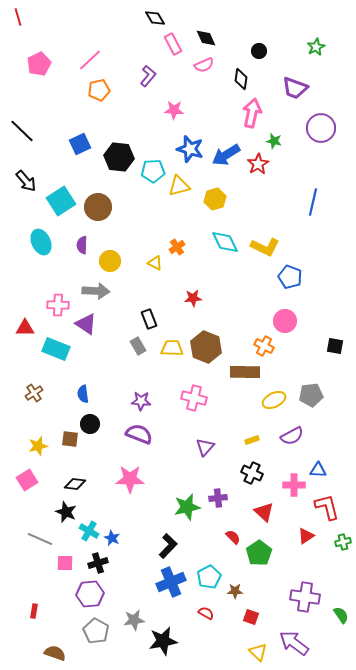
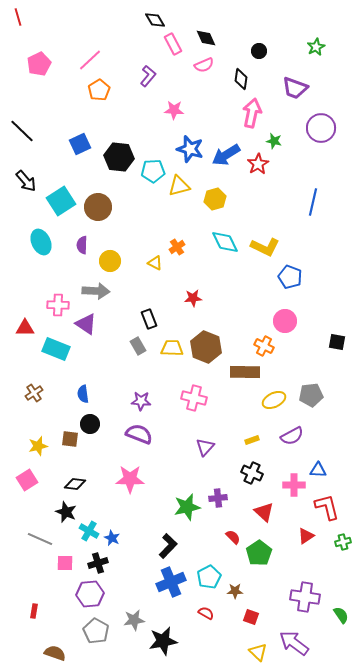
black diamond at (155, 18): moved 2 px down
orange pentagon at (99, 90): rotated 20 degrees counterclockwise
black square at (335, 346): moved 2 px right, 4 px up
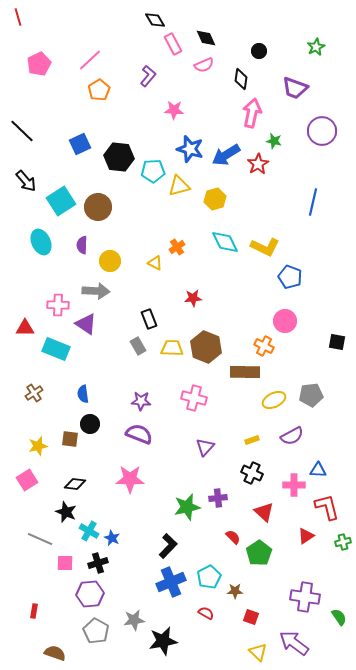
purple circle at (321, 128): moved 1 px right, 3 px down
green semicircle at (341, 615): moved 2 px left, 2 px down
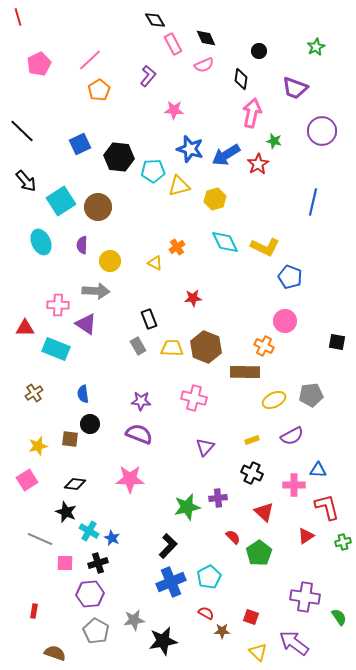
brown star at (235, 591): moved 13 px left, 40 px down
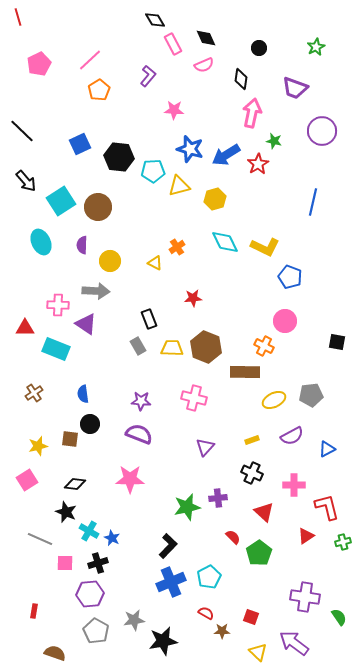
black circle at (259, 51): moved 3 px up
blue triangle at (318, 470): moved 9 px right, 21 px up; rotated 30 degrees counterclockwise
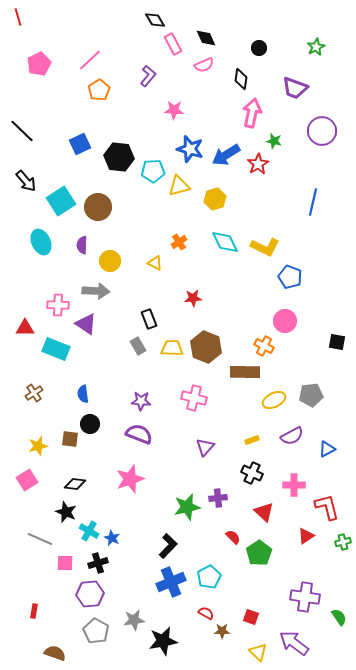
orange cross at (177, 247): moved 2 px right, 5 px up
pink star at (130, 479): rotated 20 degrees counterclockwise
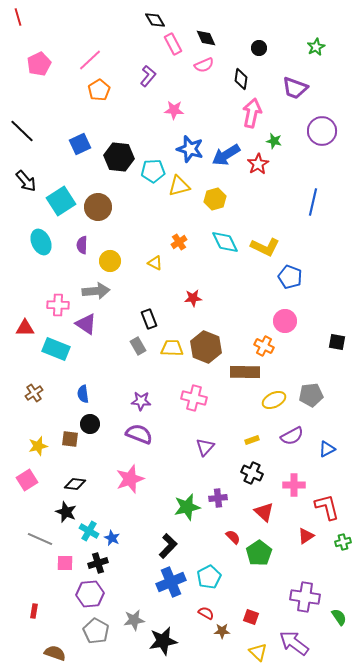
gray arrow at (96, 291): rotated 8 degrees counterclockwise
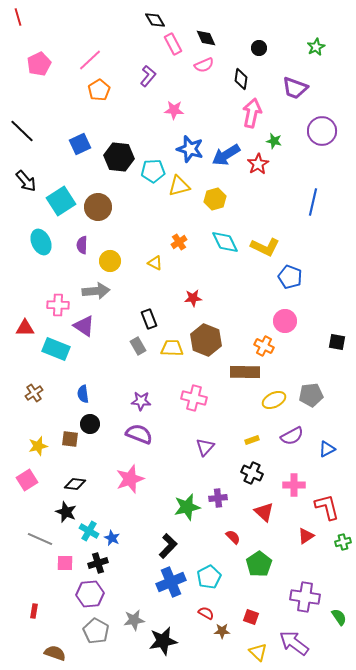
purple triangle at (86, 324): moved 2 px left, 2 px down
brown hexagon at (206, 347): moved 7 px up
green pentagon at (259, 553): moved 11 px down
